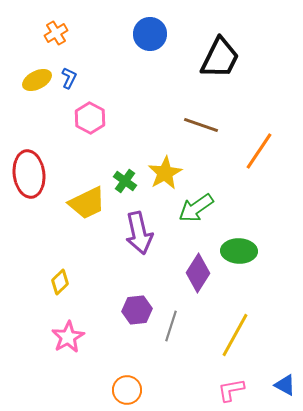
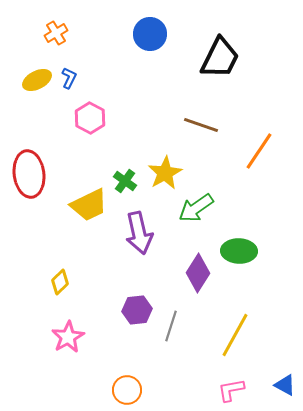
yellow trapezoid: moved 2 px right, 2 px down
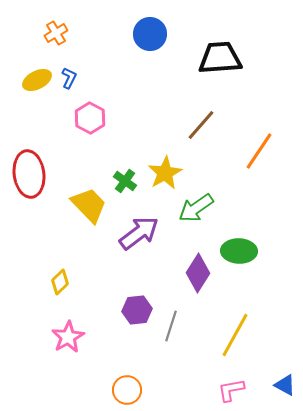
black trapezoid: rotated 120 degrees counterclockwise
brown line: rotated 68 degrees counterclockwise
yellow trapezoid: rotated 108 degrees counterclockwise
purple arrow: rotated 114 degrees counterclockwise
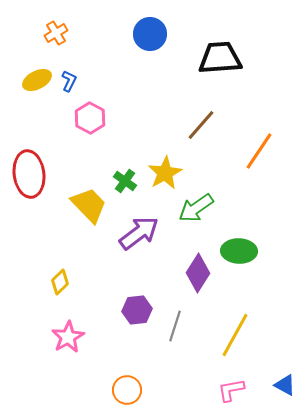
blue L-shape: moved 3 px down
gray line: moved 4 px right
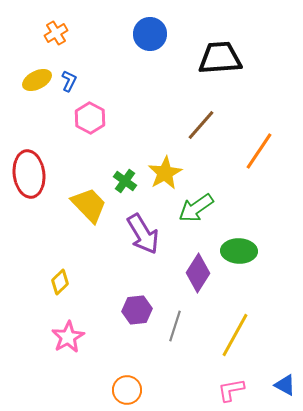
purple arrow: moved 4 px right, 1 px down; rotated 96 degrees clockwise
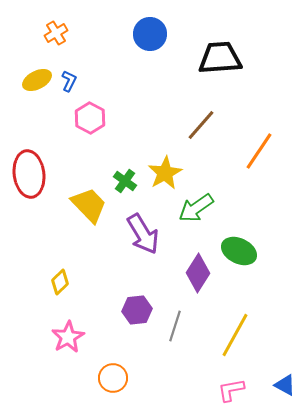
green ellipse: rotated 24 degrees clockwise
orange circle: moved 14 px left, 12 px up
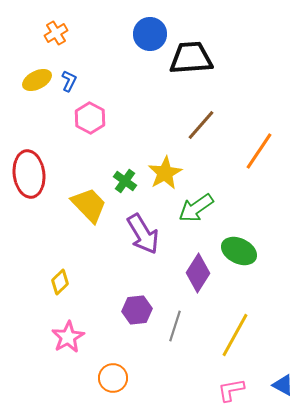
black trapezoid: moved 29 px left
blue triangle: moved 2 px left
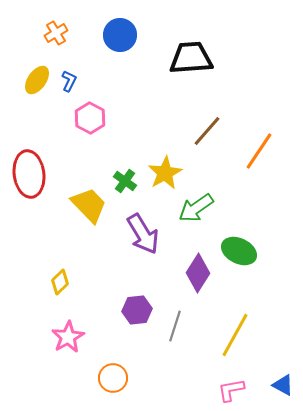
blue circle: moved 30 px left, 1 px down
yellow ellipse: rotated 28 degrees counterclockwise
brown line: moved 6 px right, 6 px down
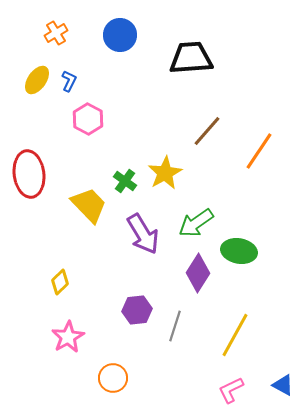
pink hexagon: moved 2 px left, 1 px down
green arrow: moved 15 px down
green ellipse: rotated 16 degrees counterclockwise
pink L-shape: rotated 16 degrees counterclockwise
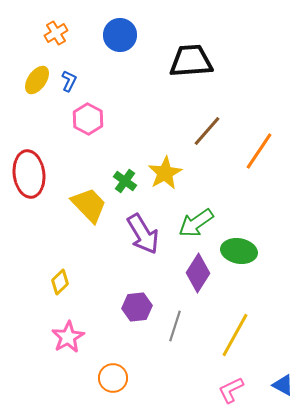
black trapezoid: moved 3 px down
purple hexagon: moved 3 px up
